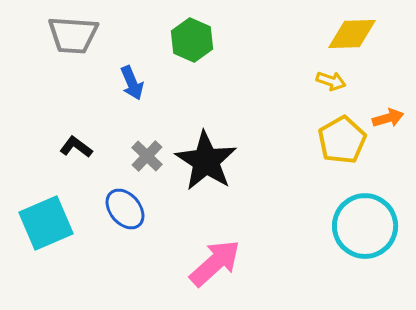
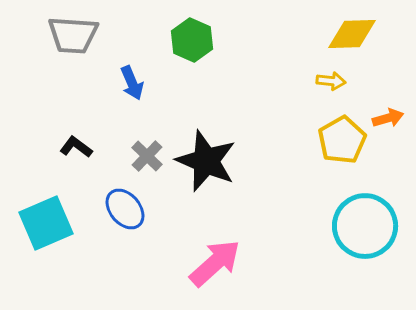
yellow arrow: rotated 12 degrees counterclockwise
black star: rotated 10 degrees counterclockwise
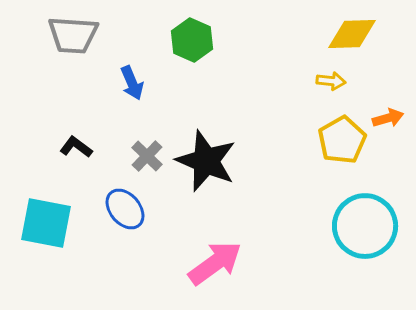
cyan square: rotated 34 degrees clockwise
pink arrow: rotated 6 degrees clockwise
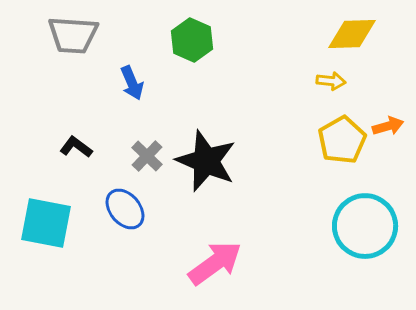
orange arrow: moved 8 px down
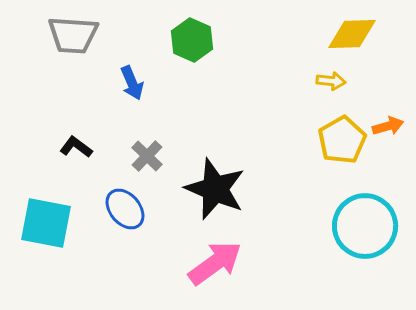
black star: moved 9 px right, 28 px down
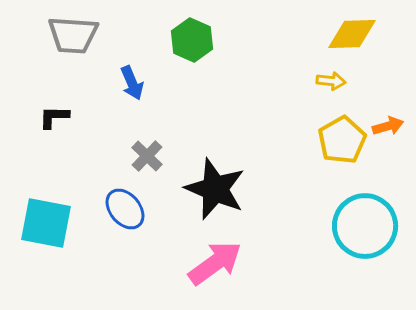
black L-shape: moved 22 px left, 30 px up; rotated 36 degrees counterclockwise
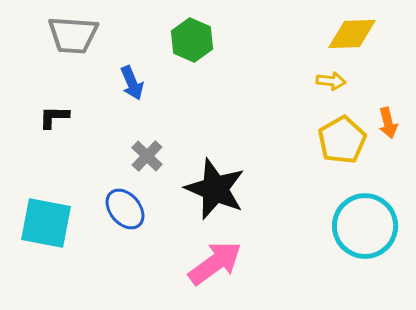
orange arrow: moved 3 px up; rotated 92 degrees clockwise
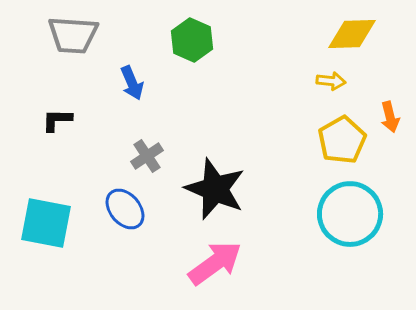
black L-shape: moved 3 px right, 3 px down
orange arrow: moved 2 px right, 6 px up
gray cross: rotated 12 degrees clockwise
cyan circle: moved 15 px left, 12 px up
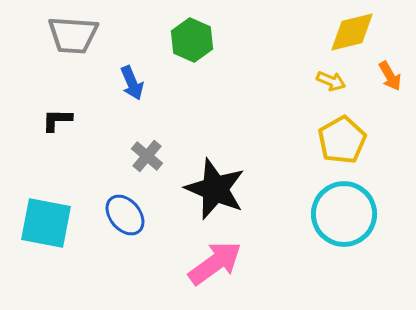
yellow diamond: moved 2 px up; rotated 12 degrees counterclockwise
yellow arrow: rotated 16 degrees clockwise
orange arrow: moved 41 px up; rotated 16 degrees counterclockwise
gray cross: rotated 16 degrees counterclockwise
blue ellipse: moved 6 px down
cyan circle: moved 6 px left
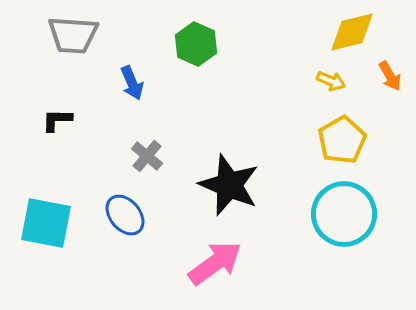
green hexagon: moved 4 px right, 4 px down
black star: moved 14 px right, 4 px up
